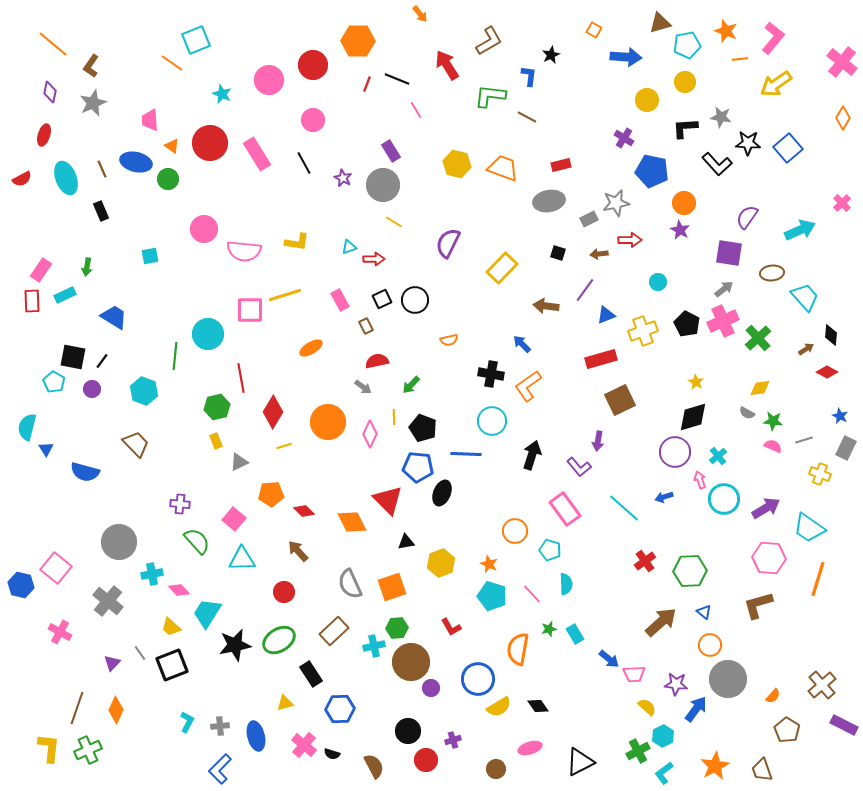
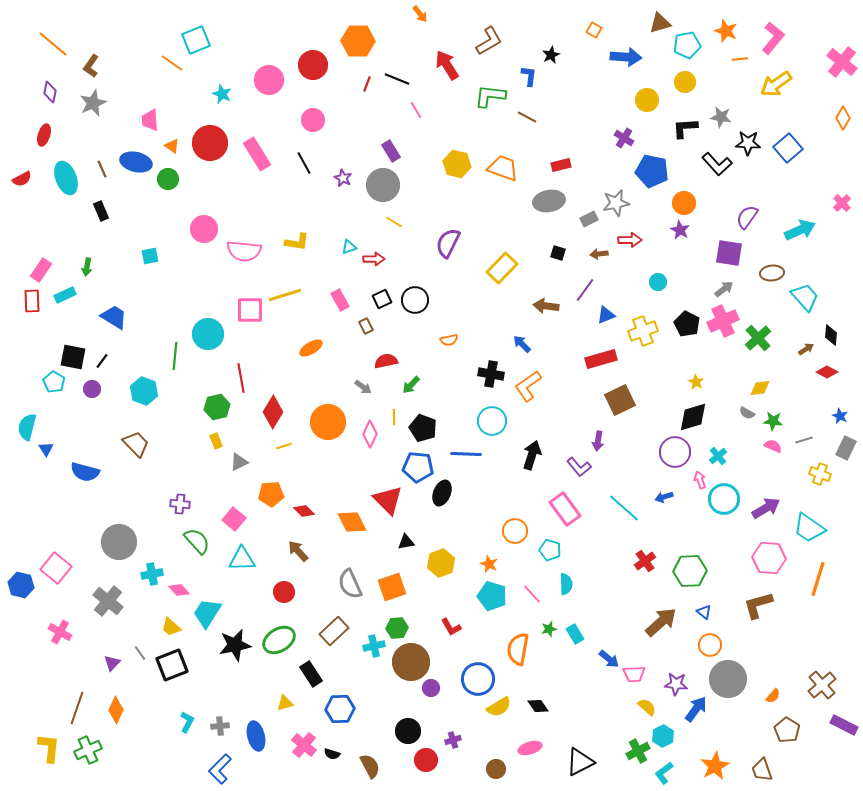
red semicircle at (377, 361): moved 9 px right
brown semicircle at (374, 766): moved 4 px left
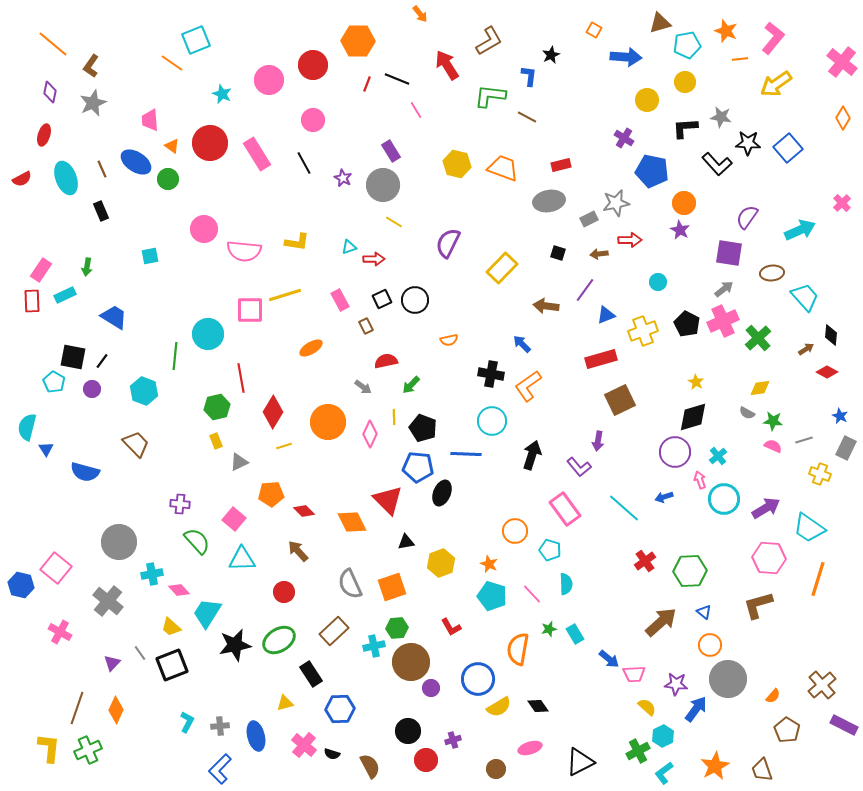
blue ellipse at (136, 162): rotated 20 degrees clockwise
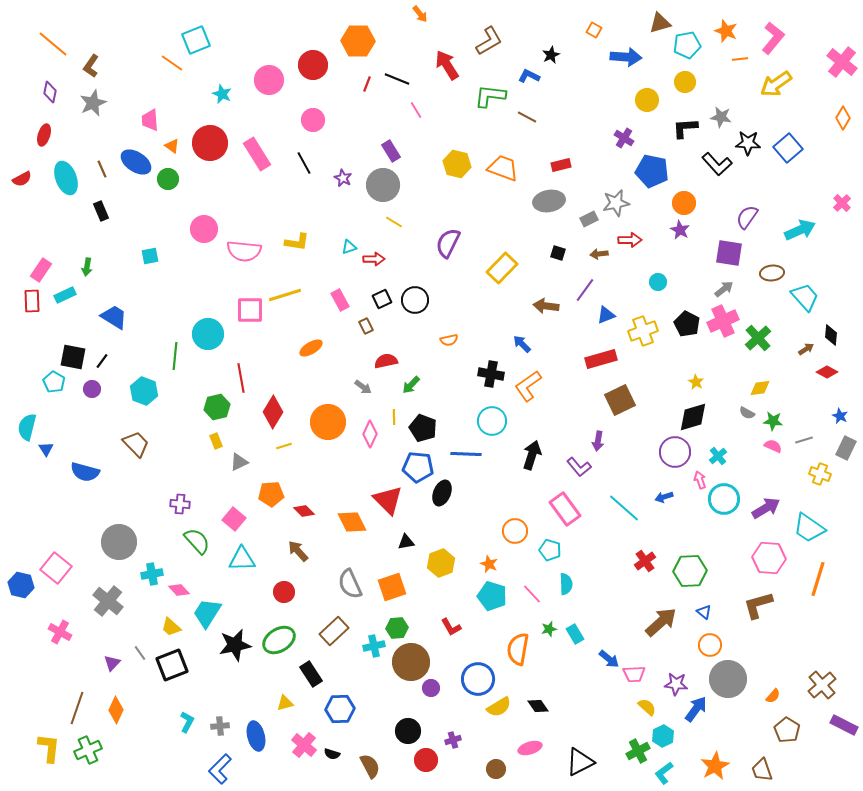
blue L-shape at (529, 76): rotated 70 degrees counterclockwise
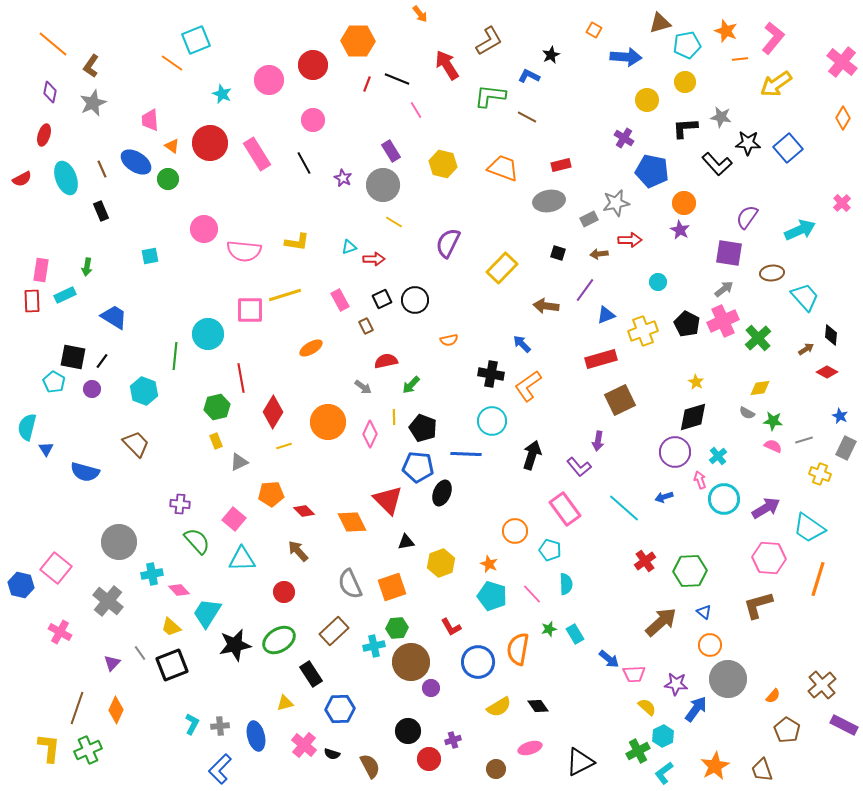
yellow hexagon at (457, 164): moved 14 px left
pink rectangle at (41, 270): rotated 25 degrees counterclockwise
blue circle at (478, 679): moved 17 px up
cyan L-shape at (187, 722): moved 5 px right, 2 px down
red circle at (426, 760): moved 3 px right, 1 px up
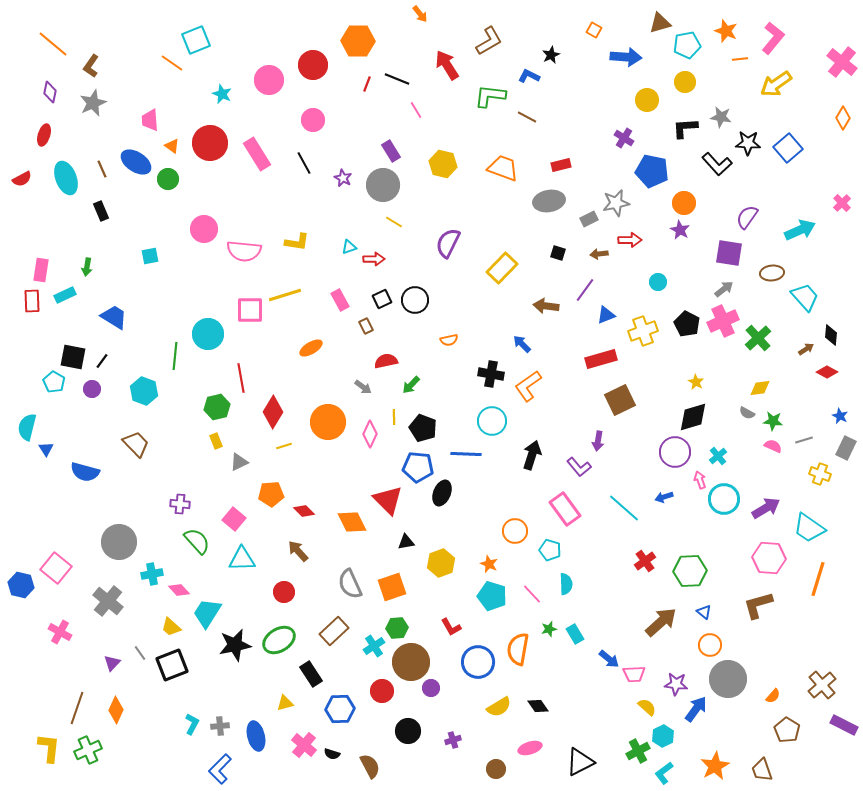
cyan cross at (374, 646): rotated 20 degrees counterclockwise
red circle at (429, 759): moved 47 px left, 68 px up
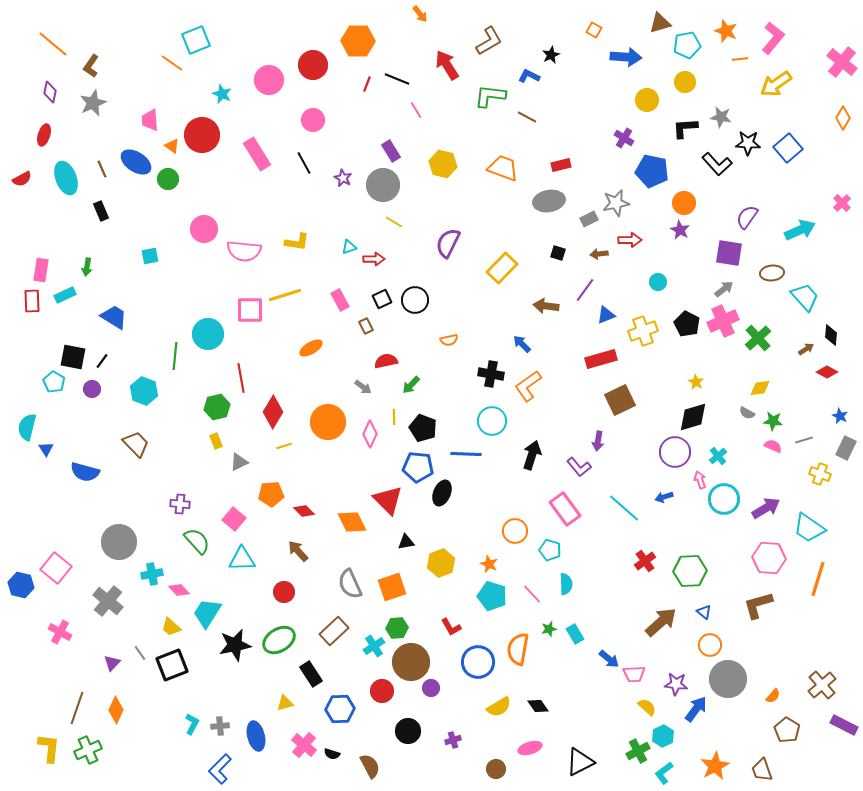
red circle at (210, 143): moved 8 px left, 8 px up
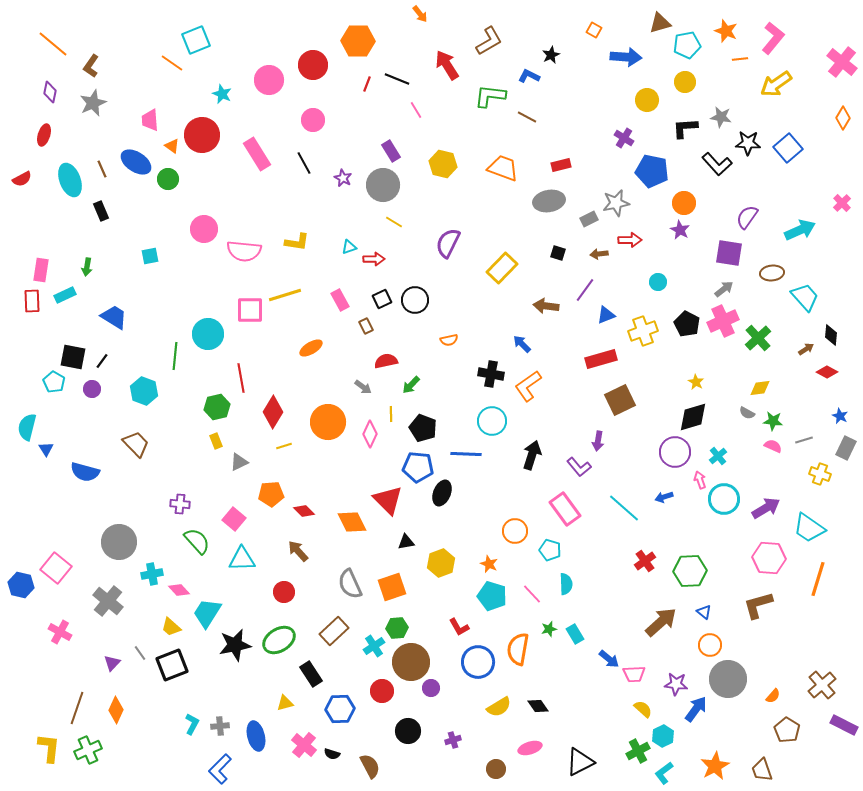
cyan ellipse at (66, 178): moved 4 px right, 2 px down
yellow line at (394, 417): moved 3 px left, 3 px up
red L-shape at (451, 627): moved 8 px right
yellow semicircle at (647, 707): moved 4 px left, 2 px down
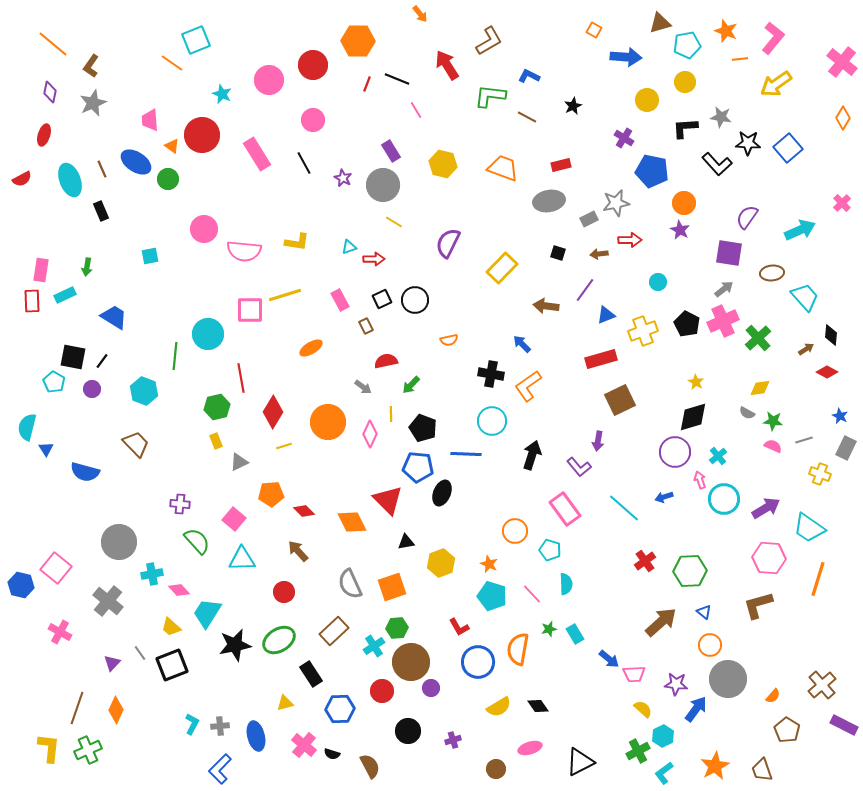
black star at (551, 55): moved 22 px right, 51 px down
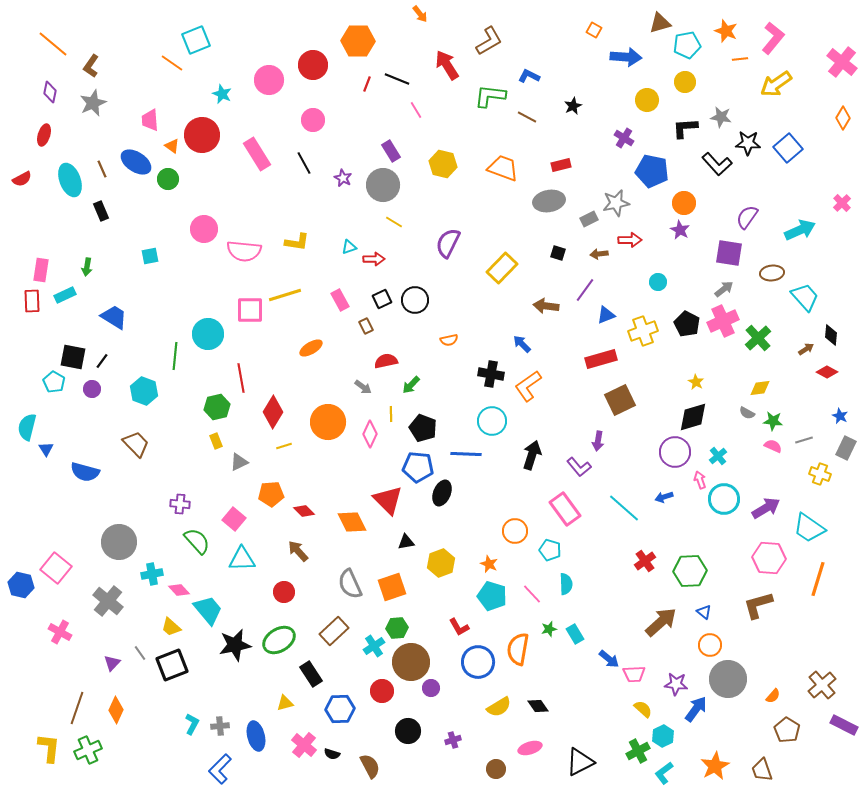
cyan trapezoid at (207, 613): moved 1 px right, 3 px up; rotated 108 degrees clockwise
